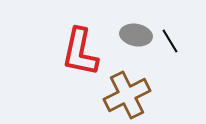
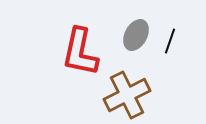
gray ellipse: rotated 72 degrees counterclockwise
black line: rotated 50 degrees clockwise
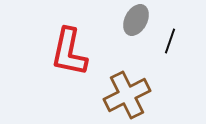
gray ellipse: moved 15 px up
red L-shape: moved 11 px left
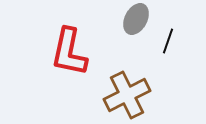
gray ellipse: moved 1 px up
black line: moved 2 px left
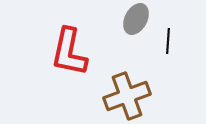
black line: rotated 15 degrees counterclockwise
brown cross: moved 1 px down; rotated 6 degrees clockwise
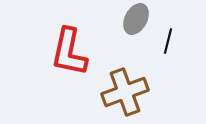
black line: rotated 10 degrees clockwise
brown cross: moved 2 px left, 4 px up
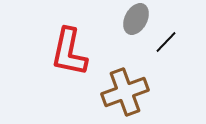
black line: moved 2 px left, 1 px down; rotated 30 degrees clockwise
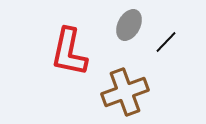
gray ellipse: moved 7 px left, 6 px down
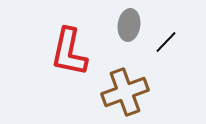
gray ellipse: rotated 20 degrees counterclockwise
